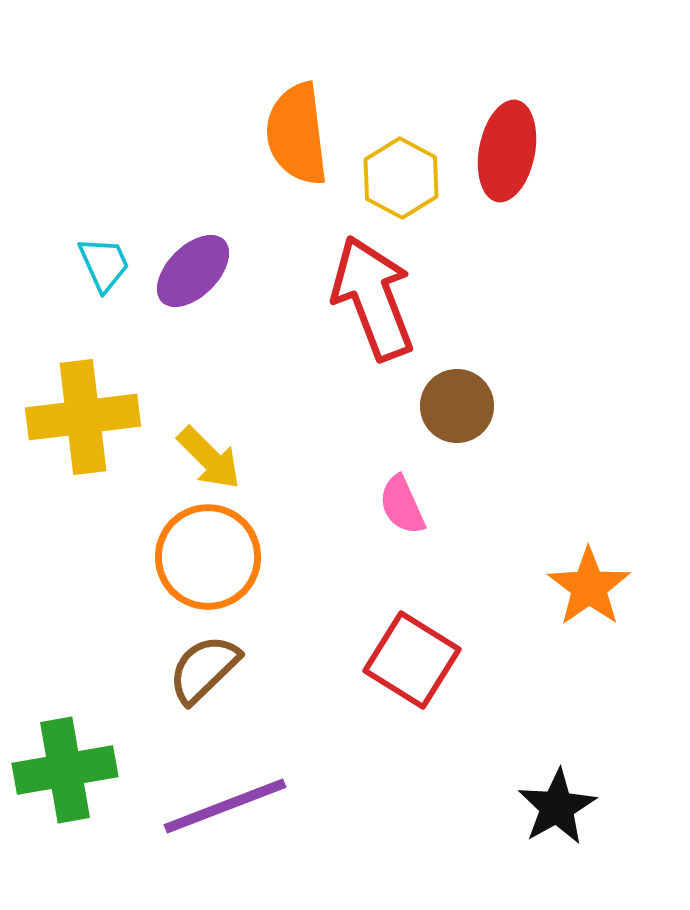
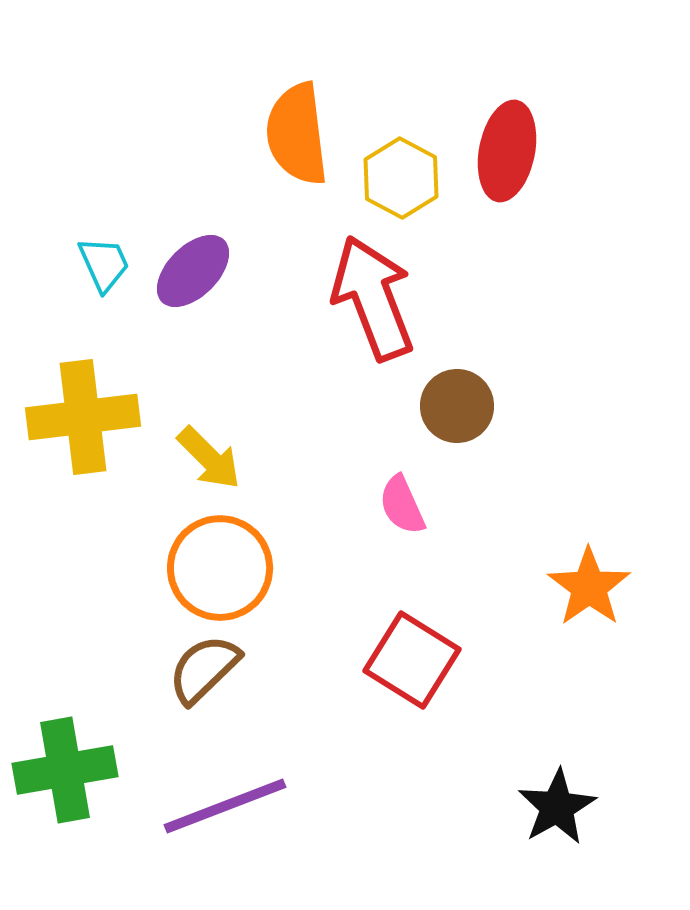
orange circle: moved 12 px right, 11 px down
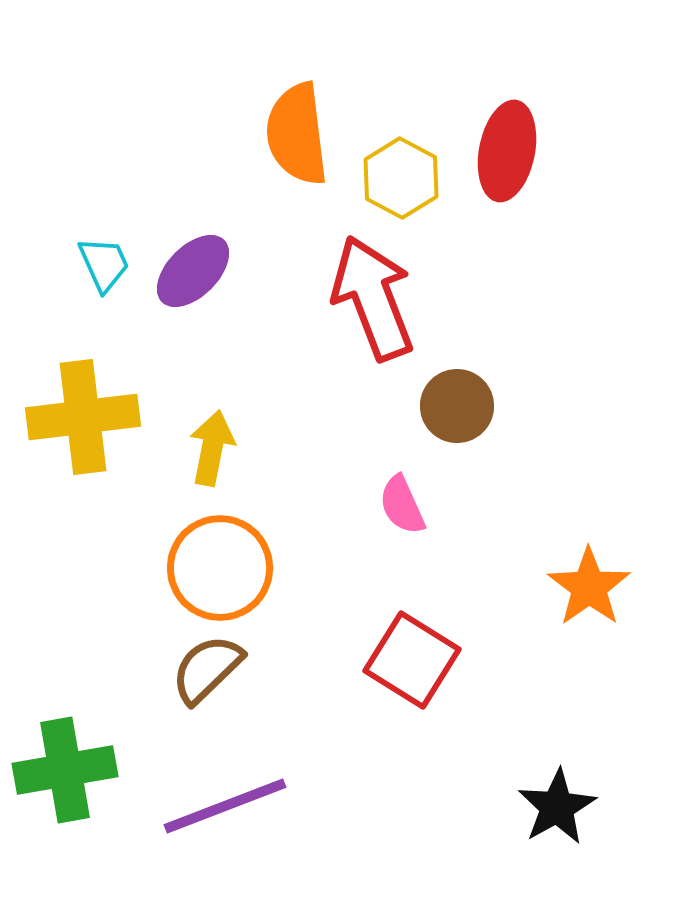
yellow arrow: moved 3 px right, 10 px up; rotated 124 degrees counterclockwise
brown semicircle: moved 3 px right
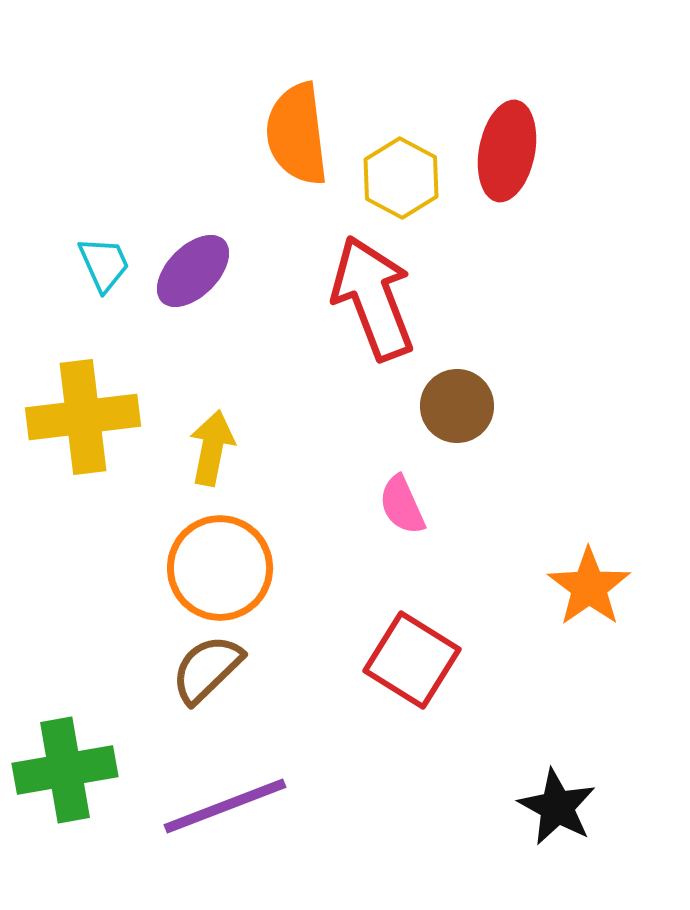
black star: rotated 14 degrees counterclockwise
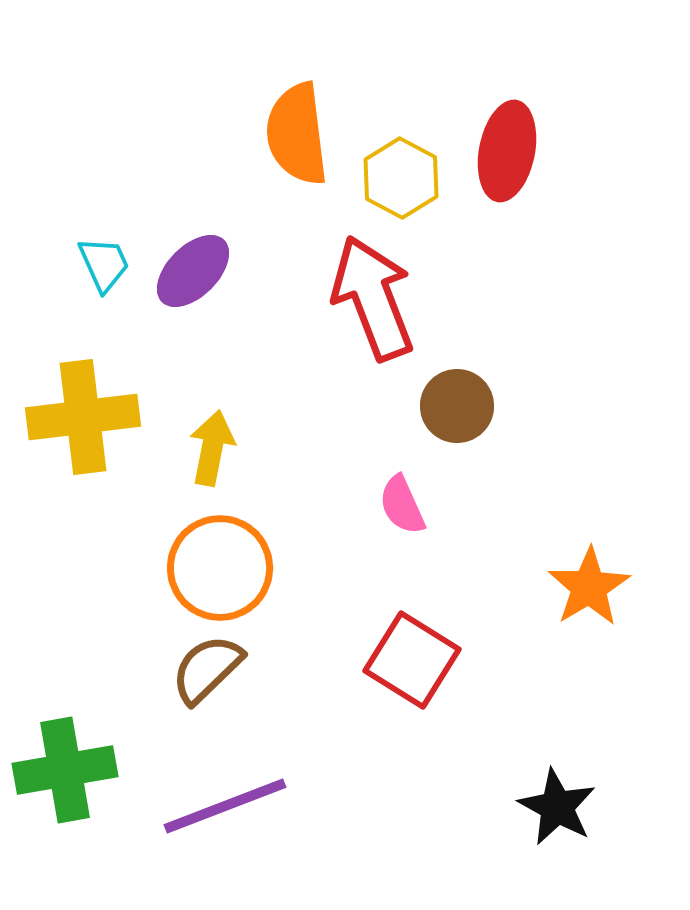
orange star: rotated 4 degrees clockwise
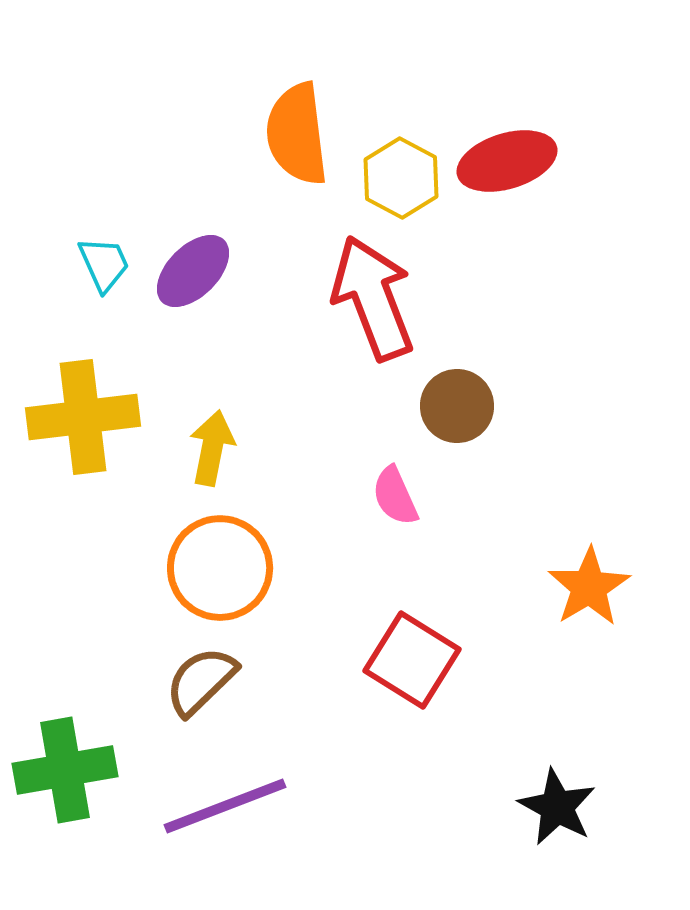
red ellipse: moved 10 px down; rotated 62 degrees clockwise
pink semicircle: moved 7 px left, 9 px up
brown semicircle: moved 6 px left, 12 px down
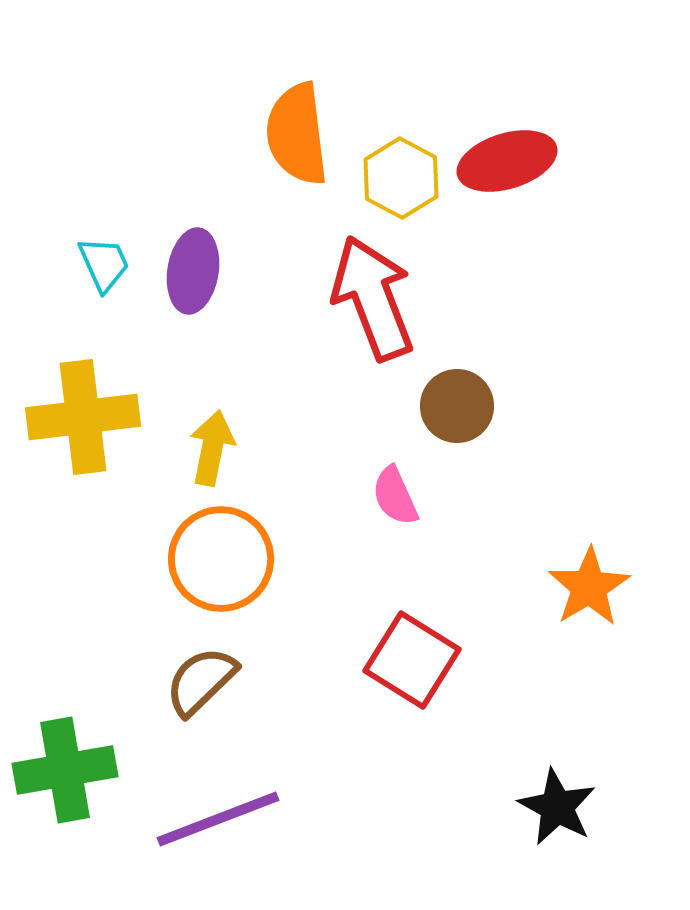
purple ellipse: rotated 36 degrees counterclockwise
orange circle: moved 1 px right, 9 px up
purple line: moved 7 px left, 13 px down
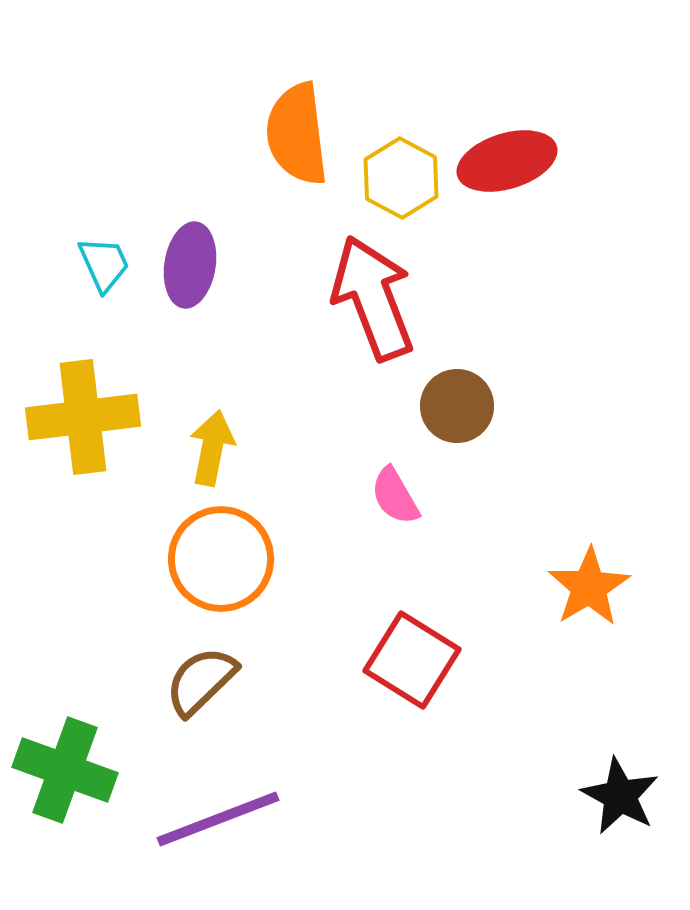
purple ellipse: moved 3 px left, 6 px up
pink semicircle: rotated 6 degrees counterclockwise
green cross: rotated 30 degrees clockwise
black star: moved 63 px right, 11 px up
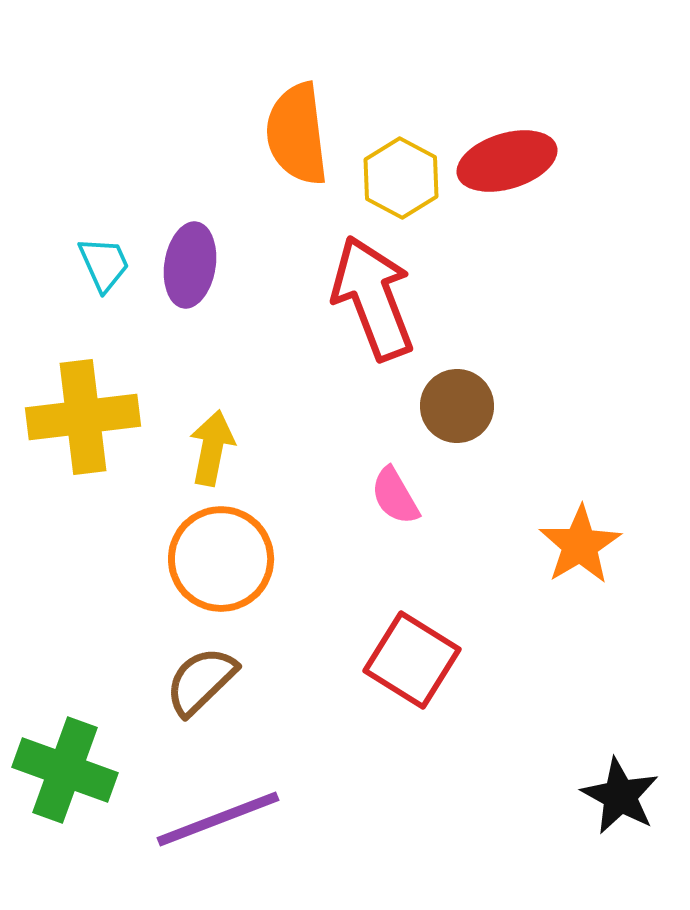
orange star: moved 9 px left, 42 px up
